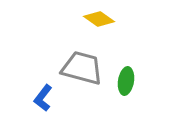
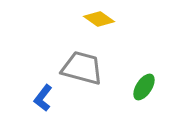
green ellipse: moved 18 px right, 6 px down; rotated 24 degrees clockwise
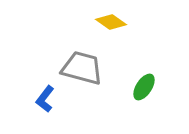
yellow diamond: moved 12 px right, 3 px down
blue L-shape: moved 2 px right, 1 px down
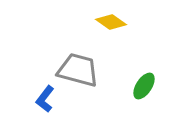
gray trapezoid: moved 4 px left, 2 px down
green ellipse: moved 1 px up
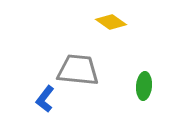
gray trapezoid: rotated 9 degrees counterclockwise
green ellipse: rotated 28 degrees counterclockwise
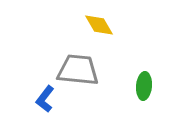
yellow diamond: moved 12 px left, 3 px down; rotated 24 degrees clockwise
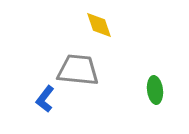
yellow diamond: rotated 12 degrees clockwise
green ellipse: moved 11 px right, 4 px down; rotated 12 degrees counterclockwise
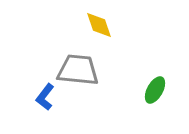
green ellipse: rotated 36 degrees clockwise
blue L-shape: moved 2 px up
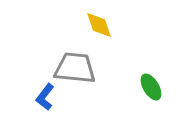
gray trapezoid: moved 3 px left, 2 px up
green ellipse: moved 4 px left, 3 px up; rotated 60 degrees counterclockwise
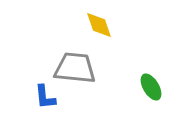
blue L-shape: rotated 44 degrees counterclockwise
